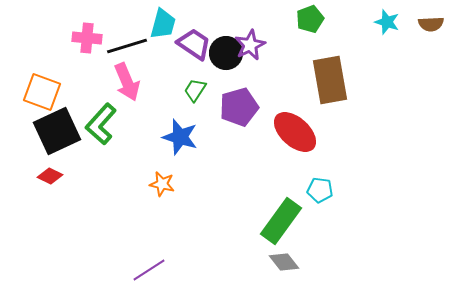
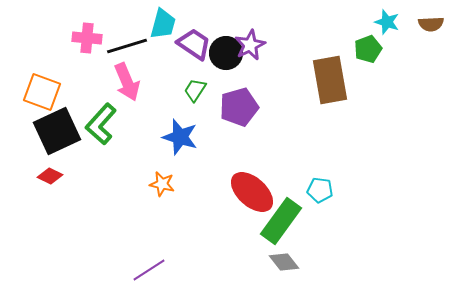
green pentagon: moved 58 px right, 30 px down
red ellipse: moved 43 px left, 60 px down
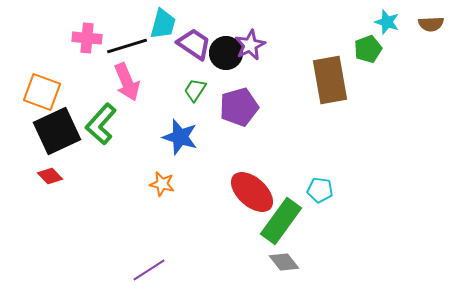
red diamond: rotated 20 degrees clockwise
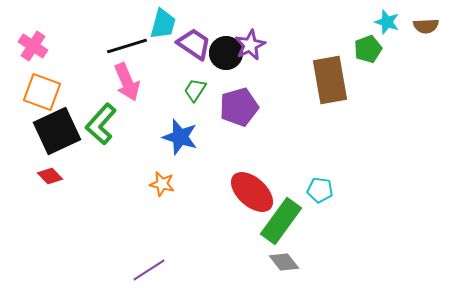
brown semicircle: moved 5 px left, 2 px down
pink cross: moved 54 px left, 8 px down; rotated 28 degrees clockwise
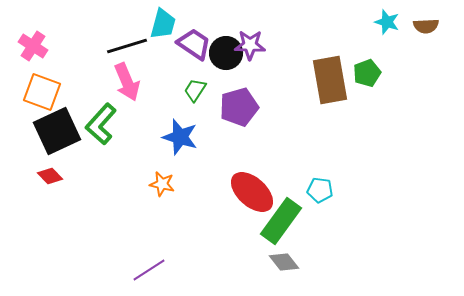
purple star: rotated 28 degrees clockwise
green pentagon: moved 1 px left, 24 px down
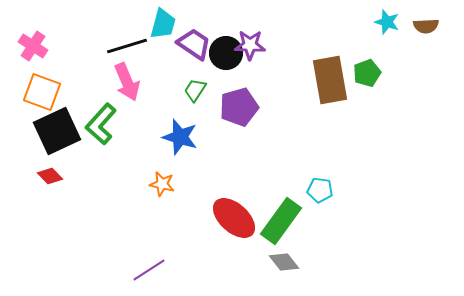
red ellipse: moved 18 px left, 26 px down
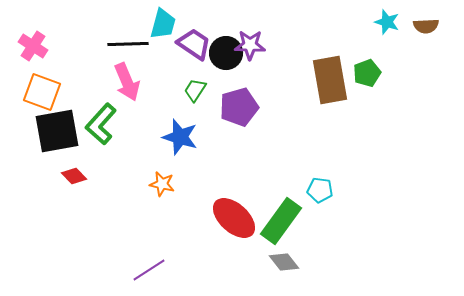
black line: moved 1 px right, 2 px up; rotated 15 degrees clockwise
black square: rotated 15 degrees clockwise
red diamond: moved 24 px right
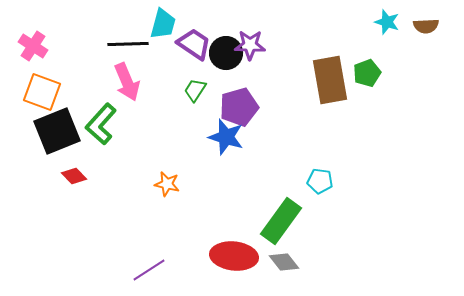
black square: rotated 12 degrees counterclockwise
blue star: moved 46 px right
orange star: moved 5 px right
cyan pentagon: moved 9 px up
red ellipse: moved 38 px down; rotated 36 degrees counterclockwise
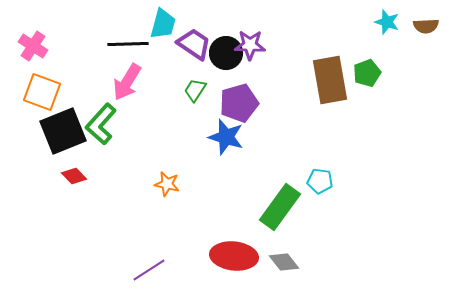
pink arrow: rotated 54 degrees clockwise
purple pentagon: moved 4 px up
black square: moved 6 px right
green rectangle: moved 1 px left, 14 px up
